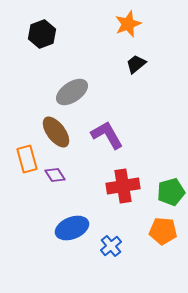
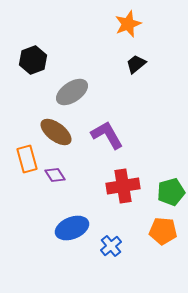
black hexagon: moved 9 px left, 26 px down
brown ellipse: rotated 16 degrees counterclockwise
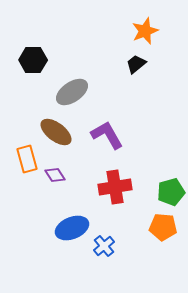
orange star: moved 17 px right, 7 px down
black hexagon: rotated 20 degrees clockwise
red cross: moved 8 px left, 1 px down
orange pentagon: moved 4 px up
blue cross: moved 7 px left
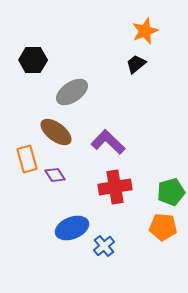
purple L-shape: moved 1 px right, 7 px down; rotated 16 degrees counterclockwise
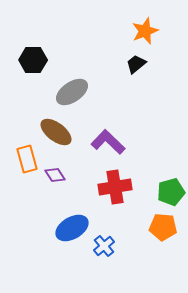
blue ellipse: rotated 8 degrees counterclockwise
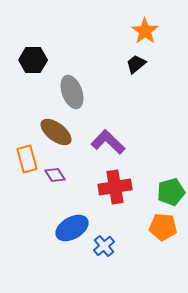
orange star: rotated 16 degrees counterclockwise
gray ellipse: rotated 76 degrees counterclockwise
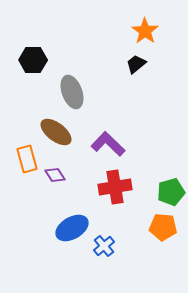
purple L-shape: moved 2 px down
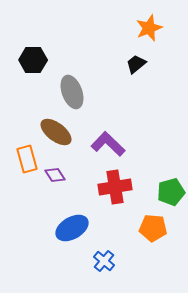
orange star: moved 4 px right, 3 px up; rotated 16 degrees clockwise
orange pentagon: moved 10 px left, 1 px down
blue cross: moved 15 px down; rotated 10 degrees counterclockwise
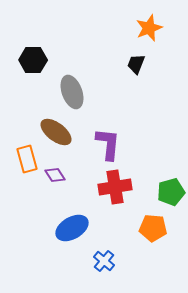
black trapezoid: rotated 30 degrees counterclockwise
purple L-shape: rotated 52 degrees clockwise
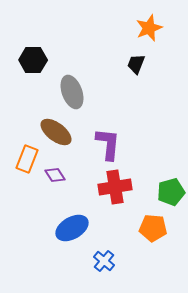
orange rectangle: rotated 36 degrees clockwise
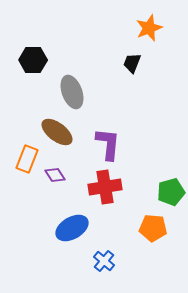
black trapezoid: moved 4 px left, 1 px up
brown ellipse: moved 1 px right
red cross: moved 10 px left
